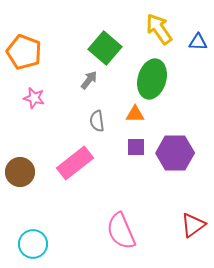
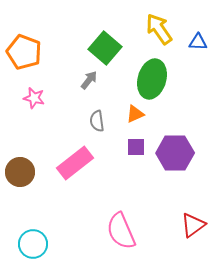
orange triangle: rotated 24 degrees counterclockwise
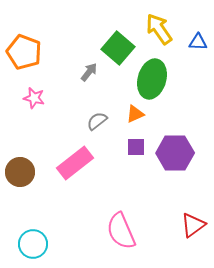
green square: moved 13 px right
gray arrow: moved 8 px up
gray semicircle: rotated 60 degrees clockwise
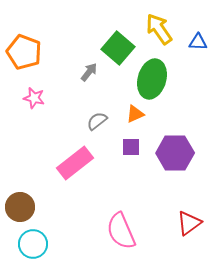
purple square: moved 5 px left
brown circle: moved 35 px down
red triangle: moved 4 px left, 2 px up
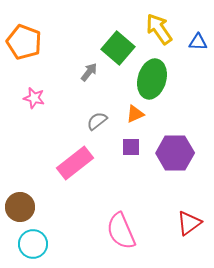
orange pentagon: moved 10 px up
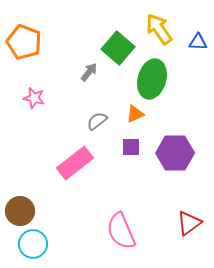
brown circle: moved 4 px down
